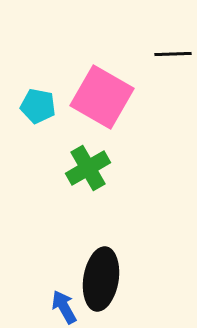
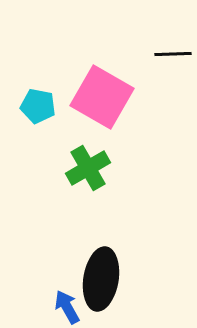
blue arrow: moved 3 px right
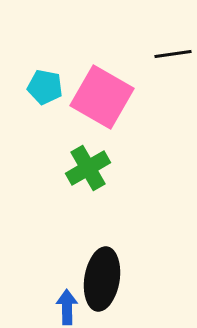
black line: rotated 6 degrees counterclockwise
cyan pentagon: moved 7 px right, 19 px up
black ellipse: moved 1 px right
blue arrow: rotated 28 degrees clockwise
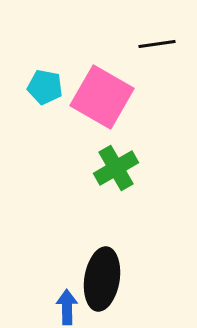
black line: moved 16 px left, 10 px up
green cross: moved 28 px right
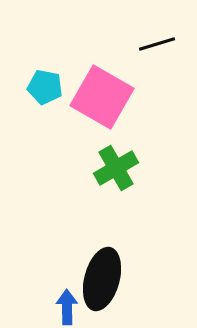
black line: rotated 9 degrees counterclockwise
black ellipse: rotated 6 degrees clockwise
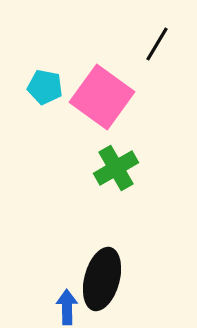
black line: rotated 42 degrees counterclockwise
pink square: rotated 6 degrees clockwise
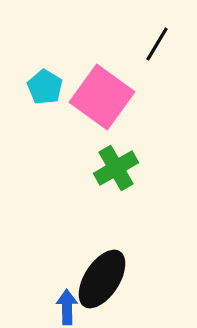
cyan pentagon: rotated 20 degrees clockwise
black ellipse: rotated 18 degrees clockwise
